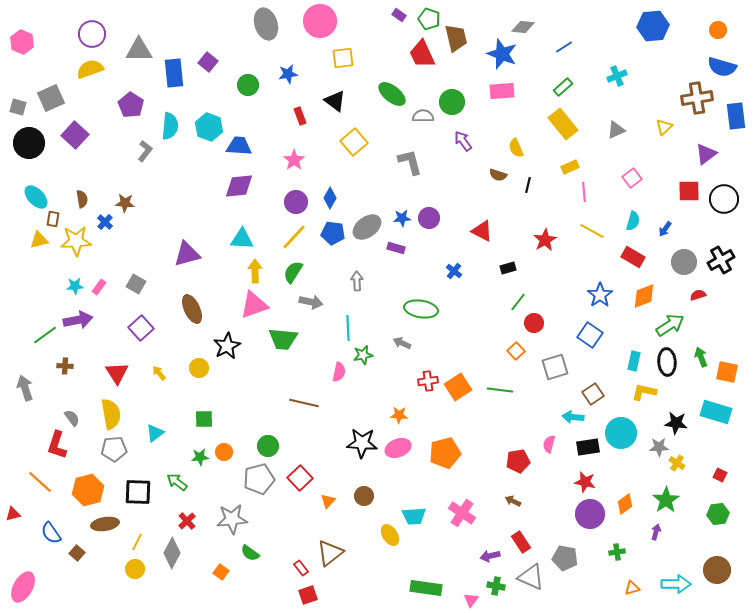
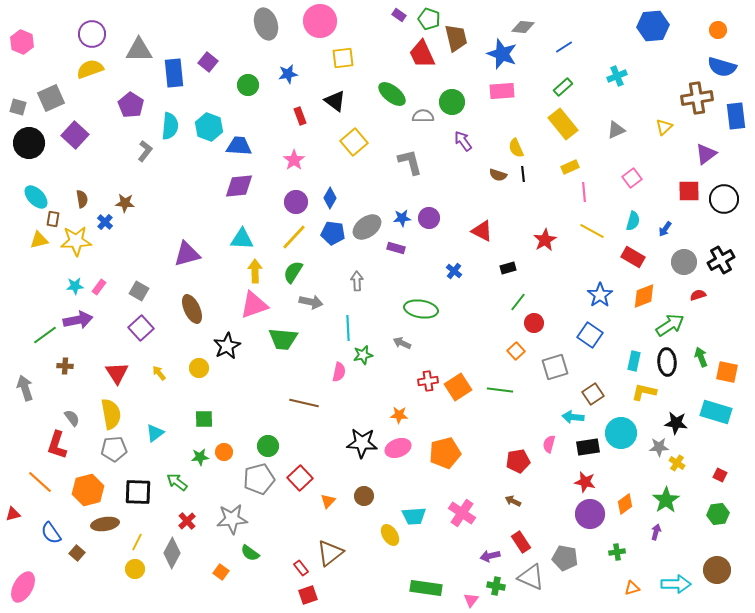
black line at (528, 185): moved 5 px left, 11 px up; rotated 21 degrees counterclockwise
gray square at (136, 284): moved 3 px right, 7 px down
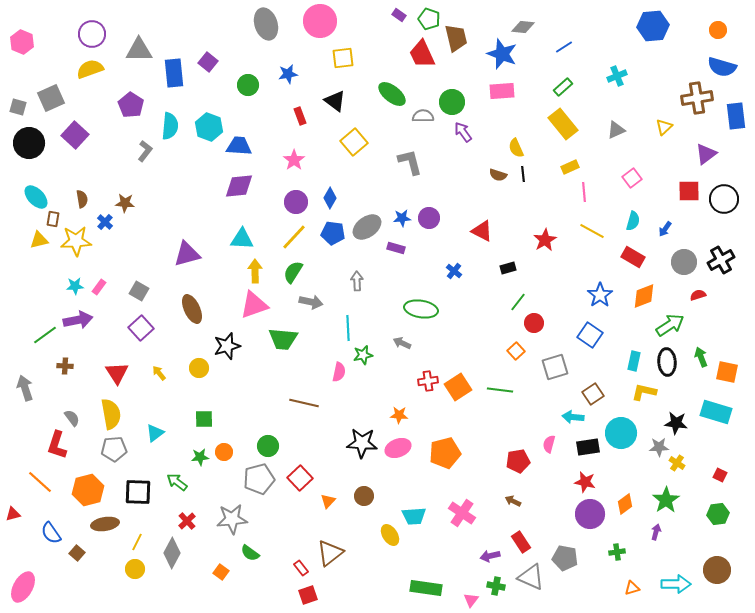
purple arrow at (463, 141): moved 9 px up
black star at (227, 346): rotated 12 degrees clockwise
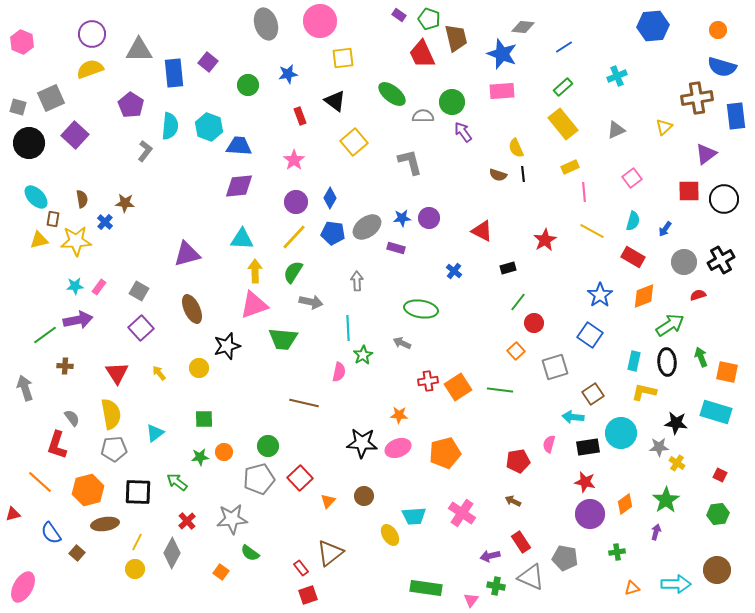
green star at (363, 355): rotated 18 degrees counterclockwise
